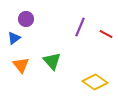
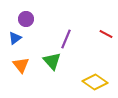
purple line: moved 14 px left, 12 px down
blue triangle: moved 1 px right
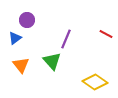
purple circle: moved 1 px right, 1 px down
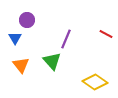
blue triangle: rotated 24 degrees counterclockwise
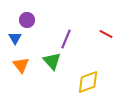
yellow diamond: moved 7 px left; rotated 55 degrees counterclockwise
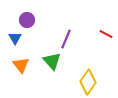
yellow diamond: rotated 35 degrees counterclockwise
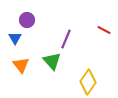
red line: moved 2 px left, 4 px up
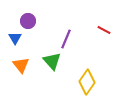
purple circle: moved 1 px right, 1 px down
yellow diamond: moved 1 px left
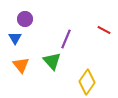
purple circle: moved 3 px left, 2 px up
